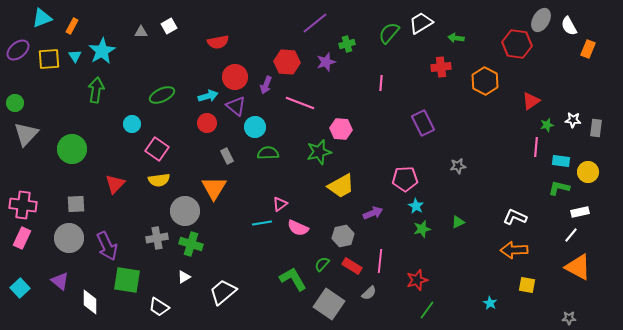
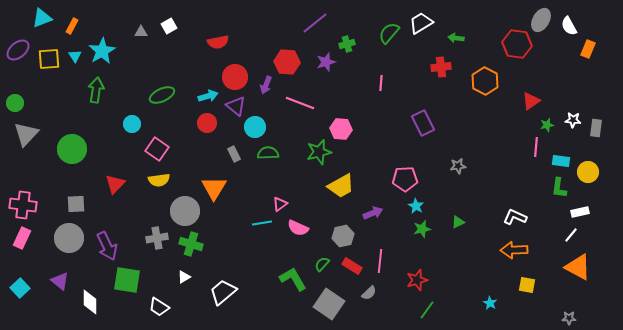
gray rectangle at (227, 156): moved 7 px right, 2 px up
green L-shape at (559, 188): rotated 95 degrees counterclockwise
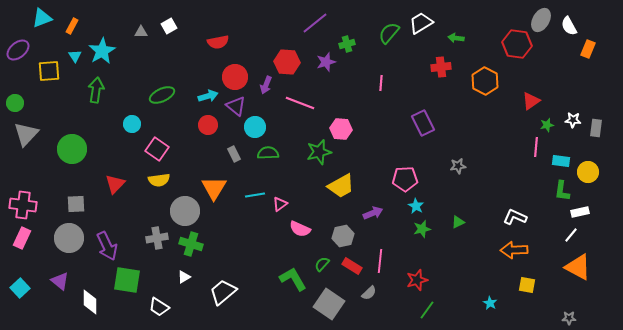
yellow square at (49, 59): moved 12 px down
red circle at (207, 123): moved 1 px right, 2 px down
green L-shape at (559, 188): moved 3 px right, 3 px down
cyan line at (262, 223): moved 7 px left, 28 px up
pink semicircle at (298, 228): moved 2 px right, 1 px down
